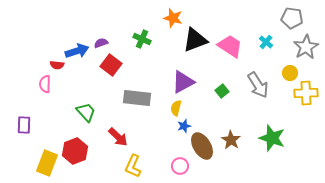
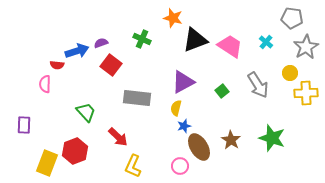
brown ellipse: moved 3 px left, 1 px down
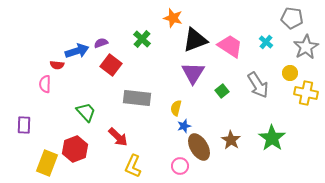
green cross: rotated 18 degrees clockwise
purple triangle: moved 10 px right, 9 px up; rotated 30 degrees counterclockwise
yellow cross: rotated 15 degrees clockwise
green star: rotated 16 degrees clockwise
red hexagon: moved 2 px up
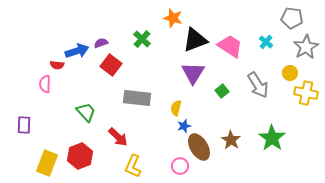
red hexagon: moved 5 px right, 7 px down
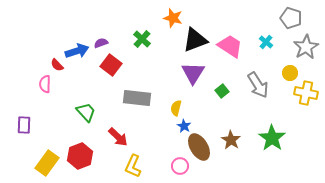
gray pentagon: moved 1 px left; rotated 10 degrees clockwise
red semicircle: rotated 40 degrees clockwise
blue star: rotated 24 degrees counterclockwise
yellow rectangle: rotated 15 degrees clockwise
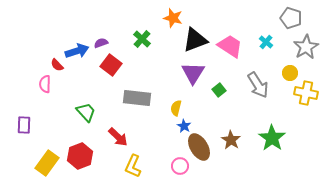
green square: moved 3 px left, 1 px up
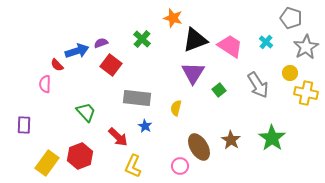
blue star: moved 39 px left
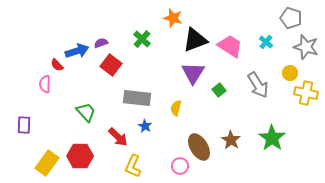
gray star: rotated 25 degrees counterclockwise
red hexagon: rotated 20 degrees clockwise
